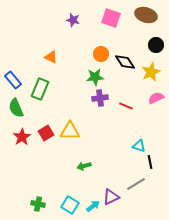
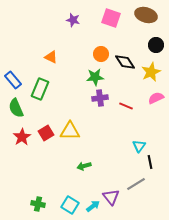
cyan triangle: rotated 48 degrees clockwise
purple triangle: rotated 42 degrees counterclockwise
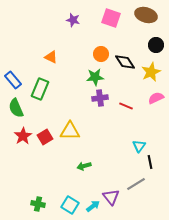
red square: moved 1 px left, 4 px down
red star: moved 1 px right, 1 px up
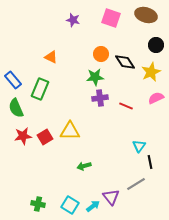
red star: rotated 24 degrees clockwise
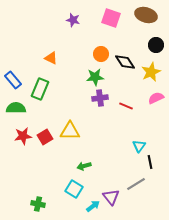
orange triangle: moved 1 px down
green semicircle: rotated 114 degrees clockwise
cyan square: moved 4 px right, 16 px up
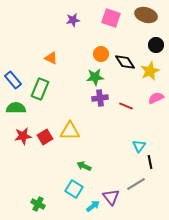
purple star: rotated 24 degrees counterclockwise
yellow star: moved 1 px left, 1 px up
green arrow: rotated 40 degrees clockwise
green cross: rotated 16 degrees clockwise
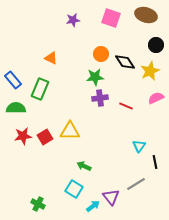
black line: moved 5 px right
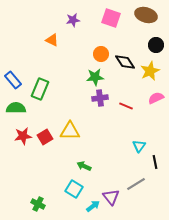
orange triangle: moved 1 px right, 18 px up
